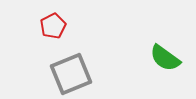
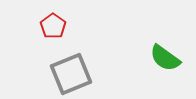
red pentagon: rotated 10 degrees counterclockwise
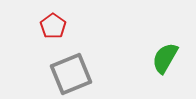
green semicircle: rotated 84 degrees clockwise
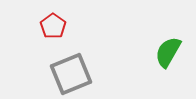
green semicircle: moved 3 px right, 6 px up
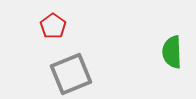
green semicircle: moved 4 px right; rotated 32 degrees counterclockwise
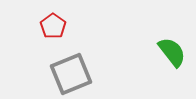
green semicircle: rotated 144 degrees clockwise
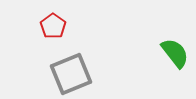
green semicircle: moved 3 px right, 1 px down
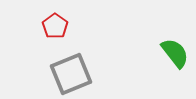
red pentagon: moved 2 px right
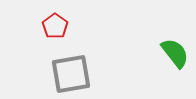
gray square: rotated 12 degrees clockwise
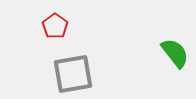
gray square: moved 2 px right
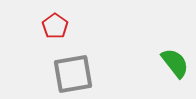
green semicircle: moved 10 px down
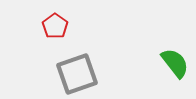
gray square: moved 4 px right; rotated 9 degrees counterclockwise
